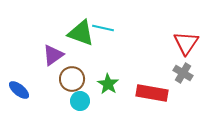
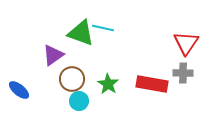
gray cross: rotated 30 degrees counterclockwise
red rectangle: moved 9 px up
cyan circle: moved 1 px left
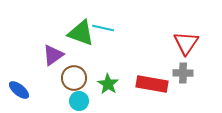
brown circle: moved 2 px right, 1 px up
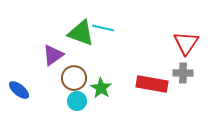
green star: moved 7 px left, 4 px down
cyan circle: moved 2 px left
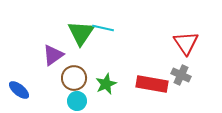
green triangle: rotated 44 degrees clockwise
red triangle: rotated 8 degrees counterclockwise
gray cross: moved 2 px left, 2 px down; rotated 24 degrees clockwise
green star: moved 5 px right, 4 px up; rotated 15 degrees clockwise
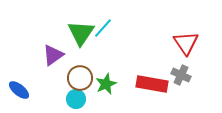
cyan line: rotated 60 degrees counterclockwise
brown circle: moved 6 px right
cyan circle: moved 1 px left, 2 px up
